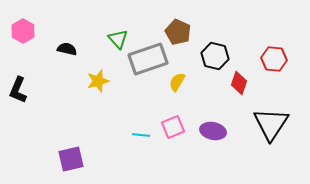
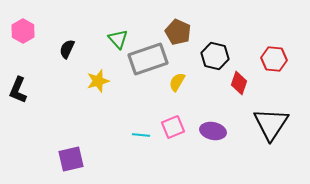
black semicircle: rotated 78 degrees counterclockwise
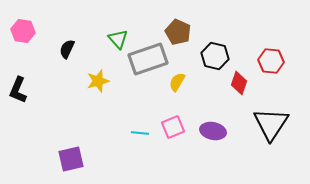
pink hexagon: rotated 20 degrees counterclockwise
red hexagon: moved 3 px left, 2 px down
cyan line: moved 1 px left, 2 px up
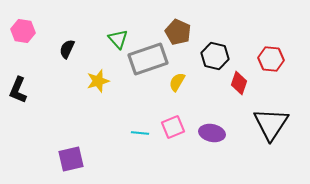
red hexagon: moved 2 px up
purple ellipse: moved 1 px left, 2 px down
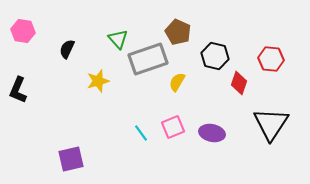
cyan line: moved 1 px right; rotated 48 degrees clockwise
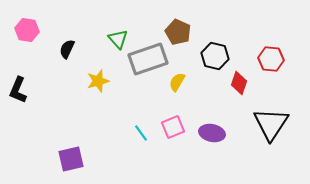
pink hexagon: moved 4 px right, 1 px up
